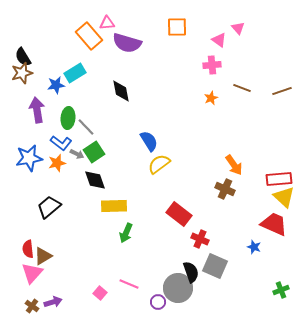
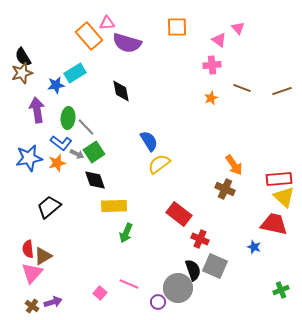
red trapezoid at (274, 224): rotated 12 degrees counterclockwise
black semicircle at (191, 272): moved 2 px right, 2 px up
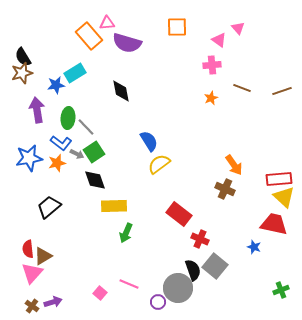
gray square at (215, 266): rotated 15 degrees clockwise
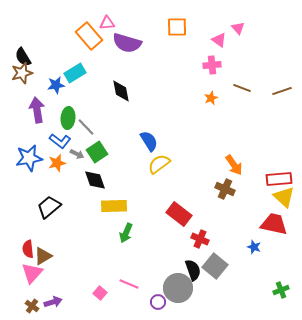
blue L-shape at (61, 143): moved 1 px left, 2 px up
green square at (94, 152): moved 3 px right
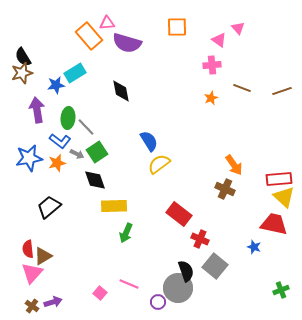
black semicircle at (193, 270): moved 7 px left, 1 px down
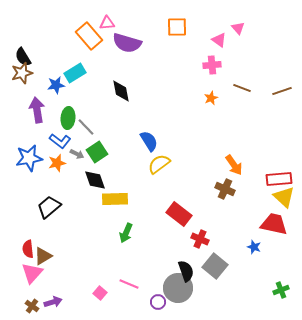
yellow rectangle at (114, 206): moved 1 px right, 7 px up
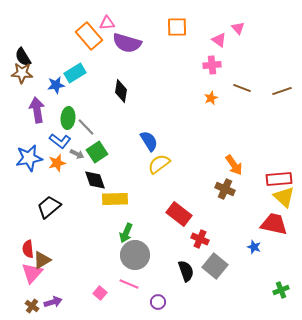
brown star at (22, 73): rotated 20 degrees clockwise
black diamond at (121, 91): rotated 20 degrees clockwise
brown triangle at (43, 256): moved 1 px left, 4 px down
gray circle at (178, 288): moved 43 px left, 33 px up
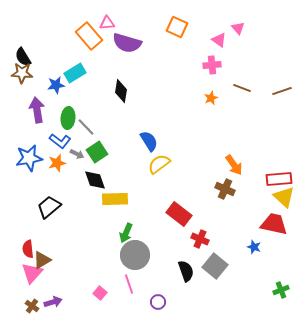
orange square at (177, 27): rotated 25 degrees clockwise
pink line at (129, 284): rotated 48 degrees clockwise
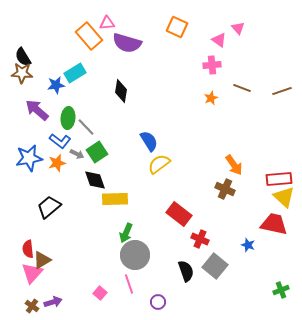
purple arrow at (37, 110): rotated 40 degrees counterclockwise
blue star at (254, 247): moved 6 px left, 2 px up
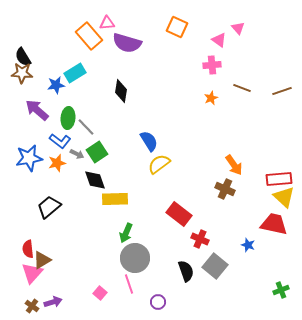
gray circle at (135, 255): moved 3 px down
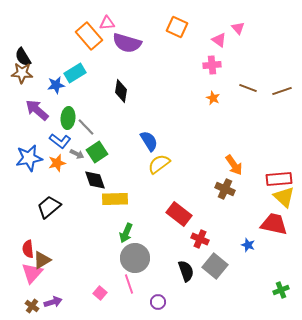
brown line at (242, 88): moved 6 px right
orange star at (211, 98): moved 2 px right; rotated 24 degrees counterclockwise
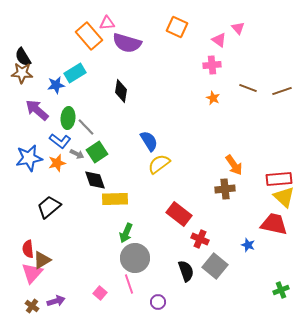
brown cross at (225, 189): rotated 30 degrees counterclockwise
purple arrow at (53, 302): moved 3 px right, 1 px up
